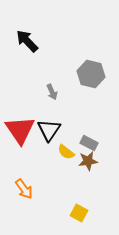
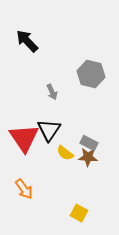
red triangle: moved 4 px right, 8 px down
yellow semicircle: moved 1 px left, 1 px down
brown star: moved 4 px up; rotated 12 degrees clockwise
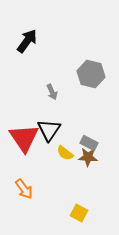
black arrow: rotated 80 degrees clockwise
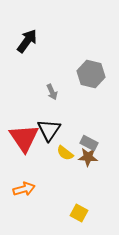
orange arrow: rotated 70 degrees counterclockwise
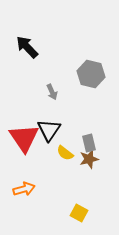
black arrow: moved 6 px down; rotated 80 degrees counterclockwise
gray rectangle: rotated 48 degrees clockwise
brown star: moved 1 px right, 2 px down; rotated 18 degrees counterclockwise
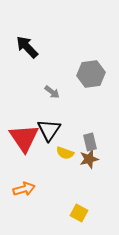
gray hexagon: rotated 20 degrees counterclockwise
gray arrow: rotated 28 degrees counterclockwise
gray rectangle: moved 1 px right, 1 px up
yellow semicircle: rotated 18 degrees counterclockwise
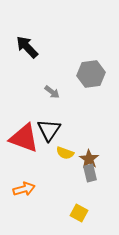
red triangle: rotated 36 degrees counterclockwise
gray rectangle: moved 31 px down
brown star: rotated 24 degrees counterclockwise
